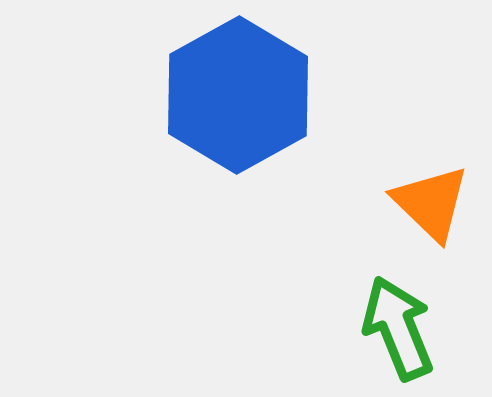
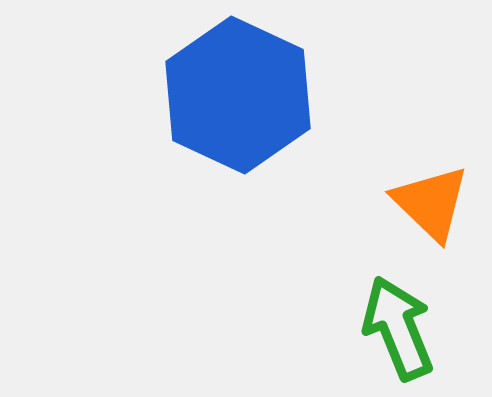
blue hexagon: rotated 6 degrees counterclockwise
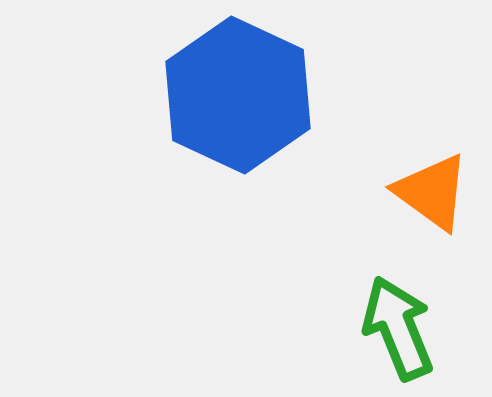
orange triangle: moved 1 px right, 11 px up; rotated 8 degrees counterclockwise
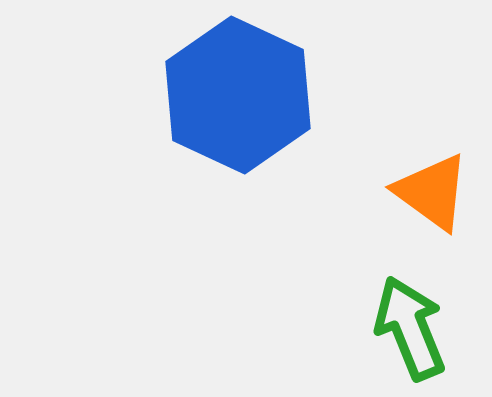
green arrow: moved 12 px right
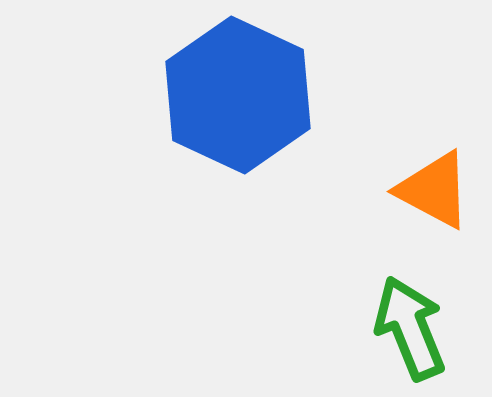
orange triangle: moved 2 px right, 2 px up; rotated 8 degrees counterclockwise
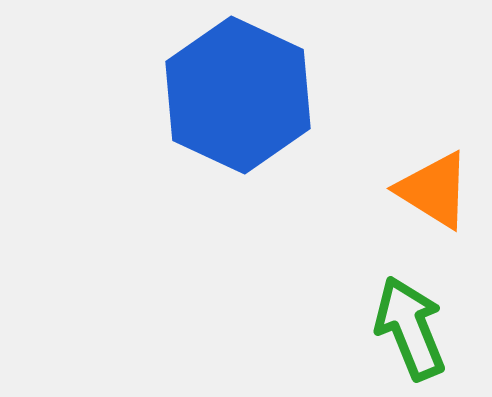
orange triangle: rotated 4 degrees clockwise
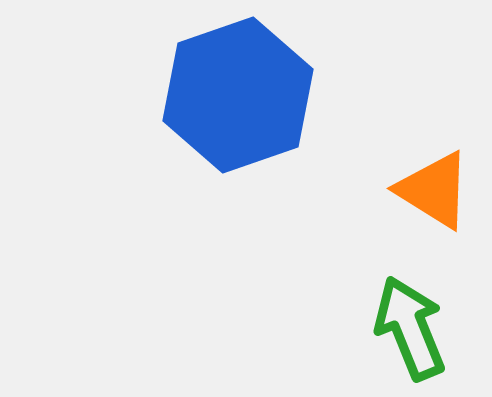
blue hexagon: rotated 16 degrees clockwise
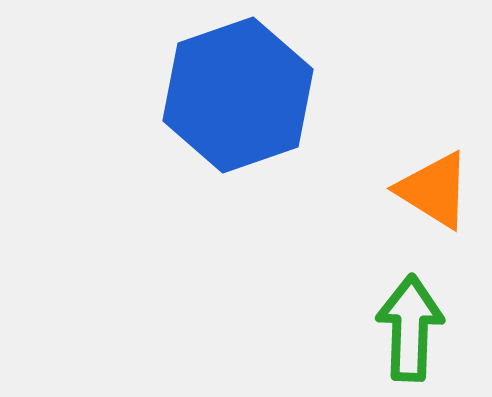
green arrow: rotated 24 degrees clockwise
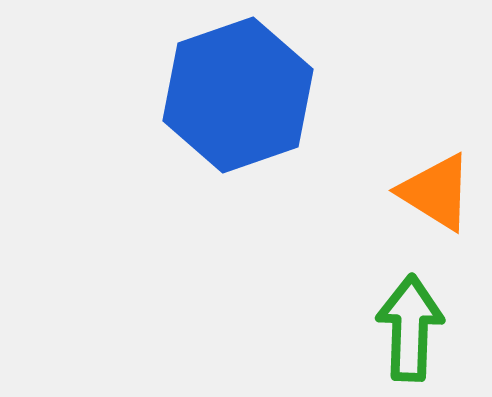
orange triangle: moved 2 px right, 2 px down
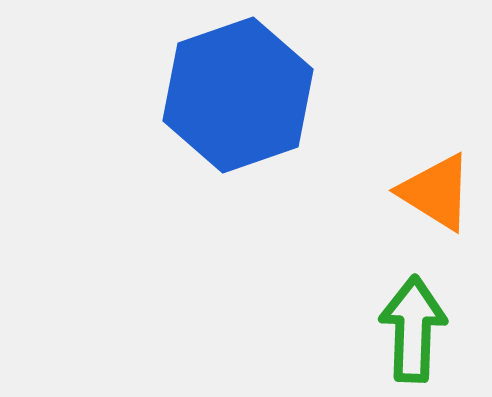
green arrow: moved 3 px right, 1 px down
